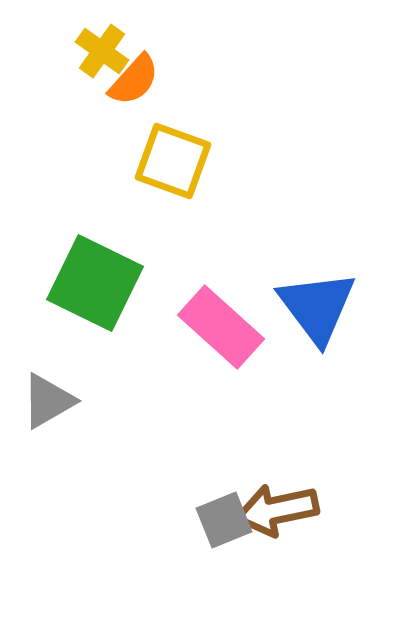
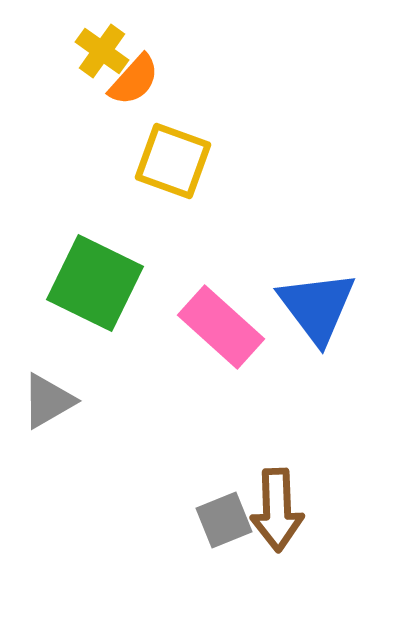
brown arrow: rotated 80 degrees counterclockwise
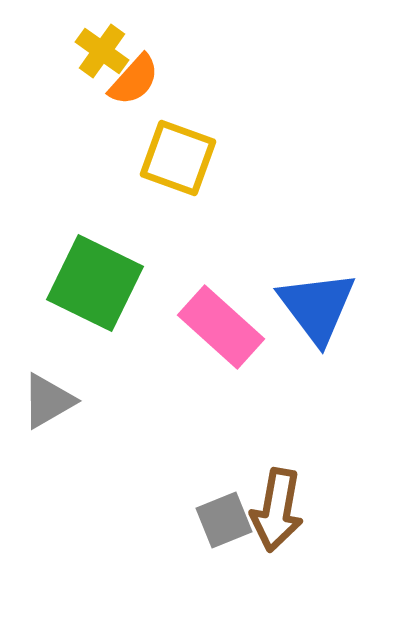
yellow square: moved 5 px right, 3 px up
brown arrow: rotated 12 degrees clockwise
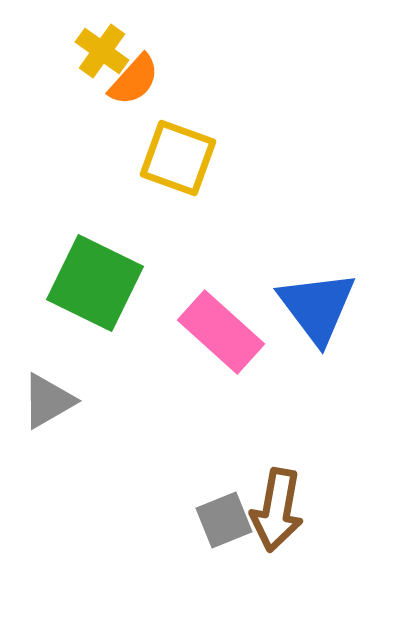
pink rectangle: moved 5 px down
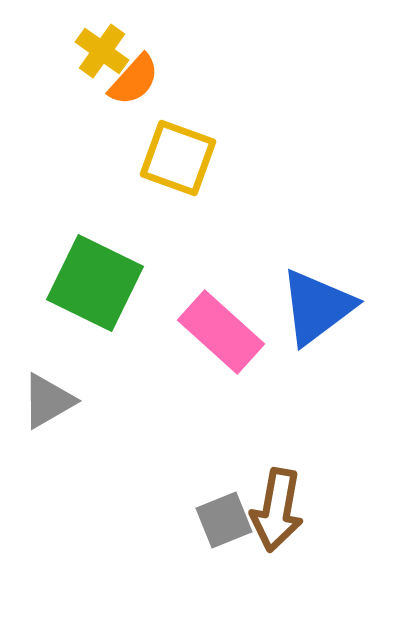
blue triangle: rotated 30 degrees clockwise
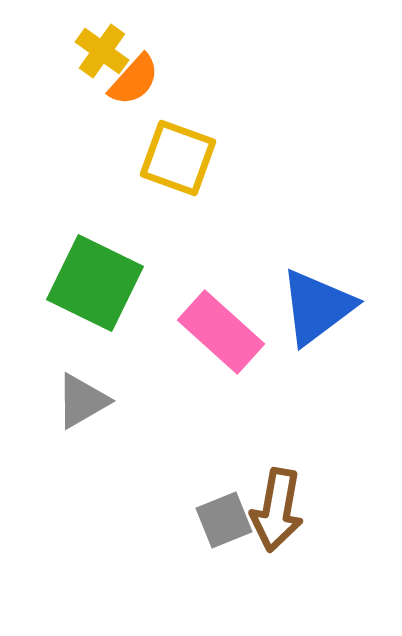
gray triangle: moved 34 px right
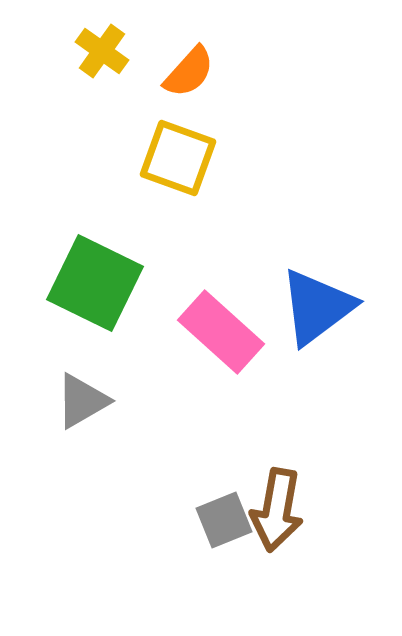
orange semicircle: moved 55 px right, 8 px up
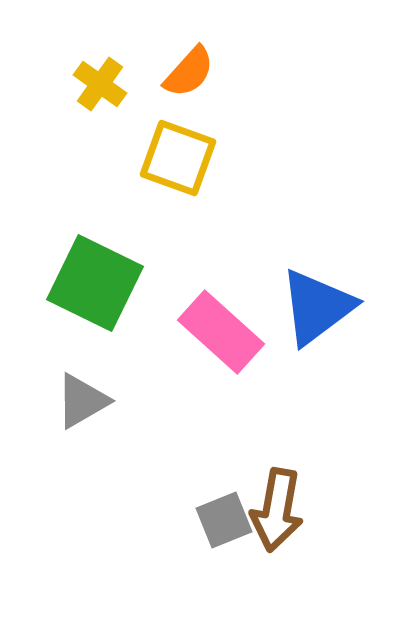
yellow cross: moved 2 px left, 33 px down
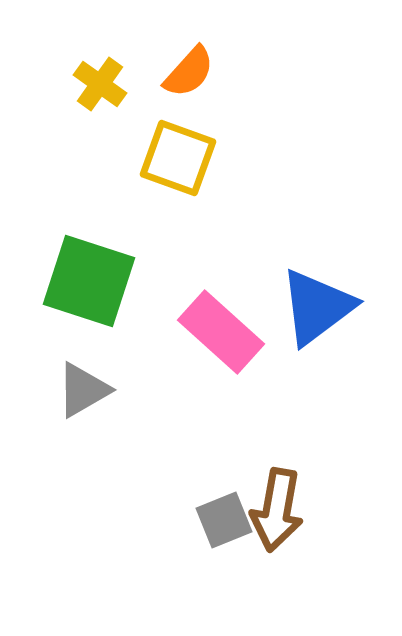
green square: moved 6 px left, 2 px up; rotated 8 degrees counterclockwise
gray triangle: moved 1 px right, 11 px up
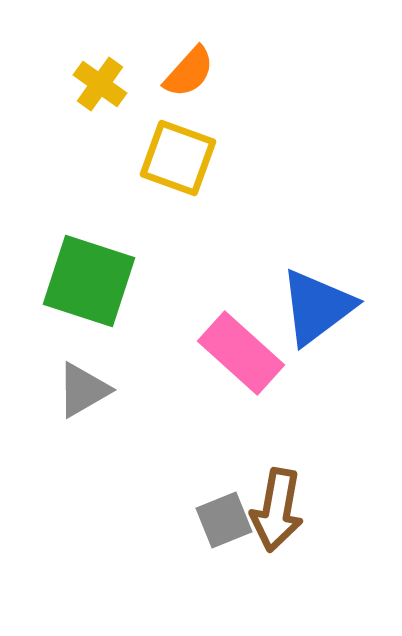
pink rectangle: moved 20 px right, 21 px down
